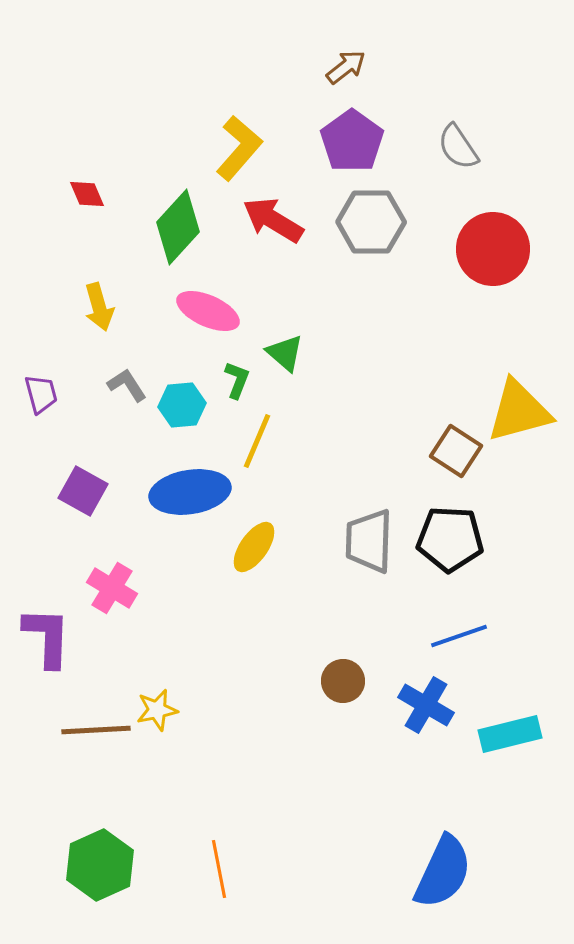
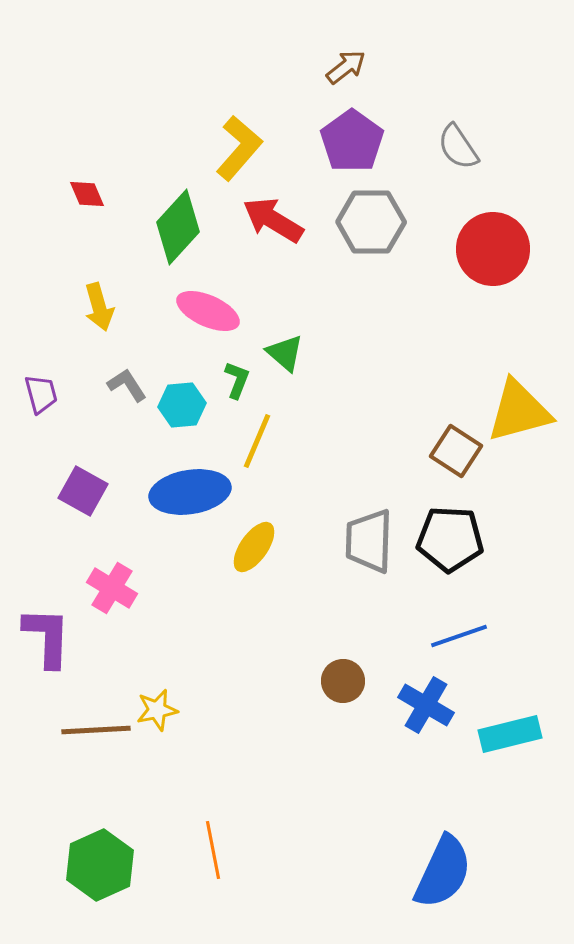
orange line: moved 6 px left, 19 px up
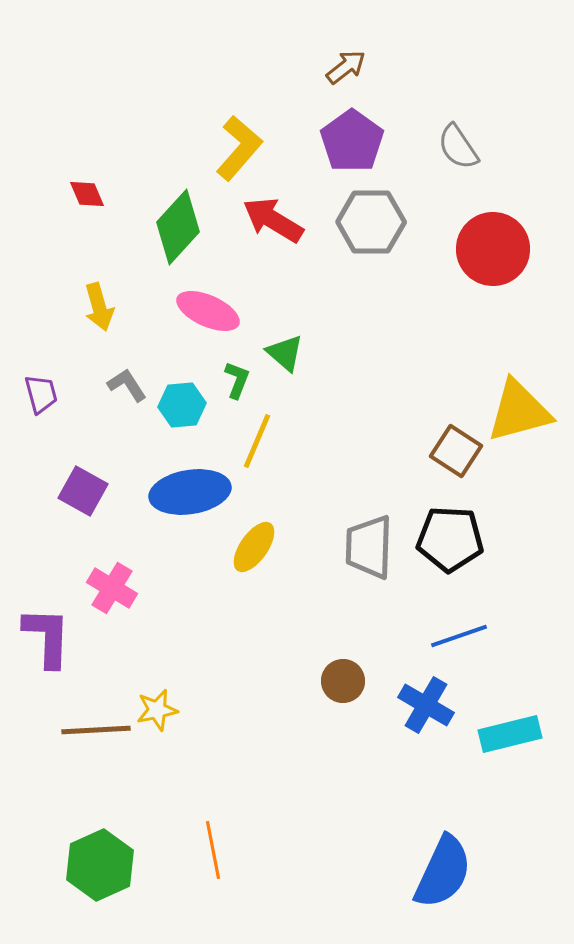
gray trapezoid: moved 6 px down
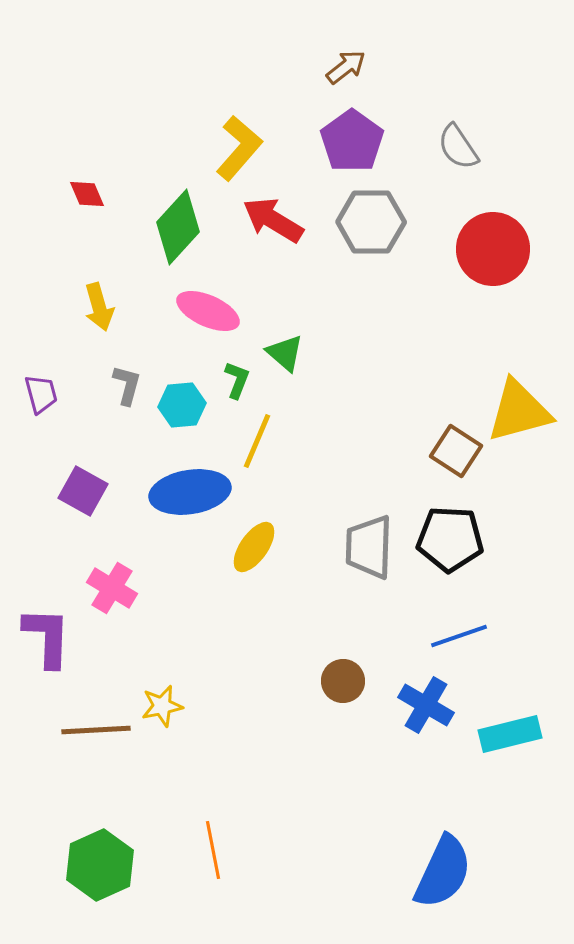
gray L-shape: rotated 48 degrees clockwise
yellow star: moved 5 px right, 4 px up
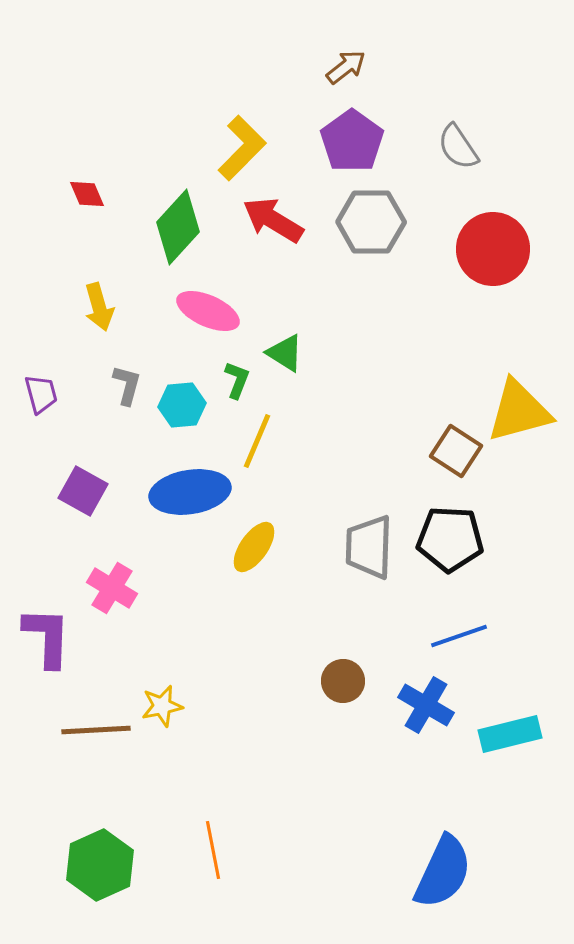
yellow L-shape: moved 3 px right; rotated 4 degrees clockwise
green triangle: rotated 9 degrees counterclockwise
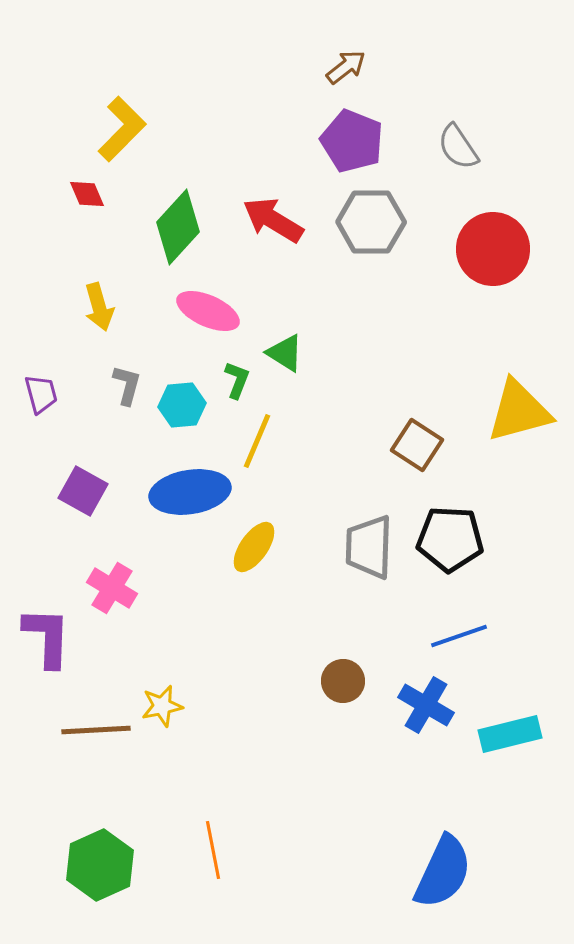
purple pentagon: rotated 14 degrees counterclockwise
yellow L-shape: moved 120 px left, 19 px up
brown square: moved 39 px left, 6 px up
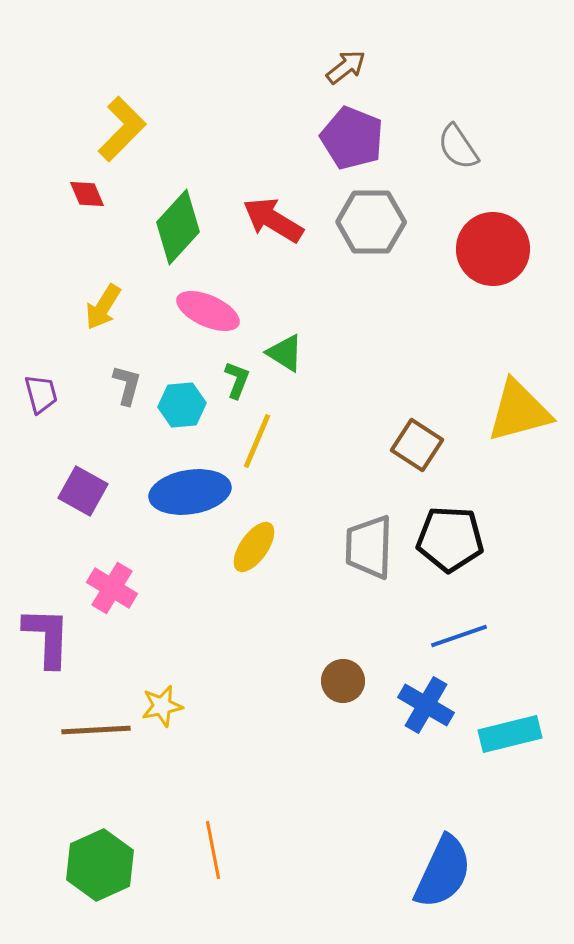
purple pentagon: moved 3 px up
yellow arrow: moved 4 px right; rotated 48 degrees clockwise
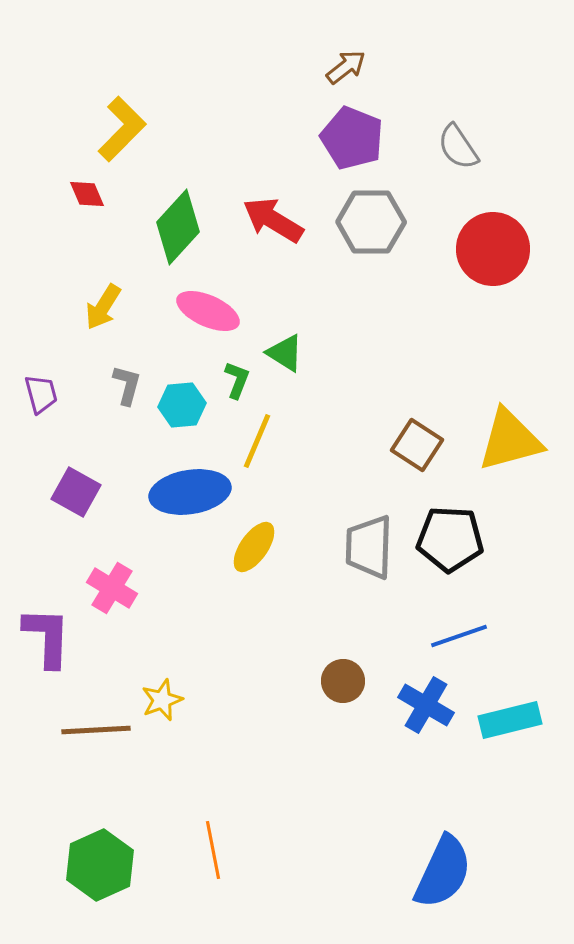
yellow triangle: moved 9 px left, 29 px down
purple square: moved 7 px left, 1 px down
yellow star: moved 6 px up; rotated 9 degrees counterclockwise
cyan rectangle: moved 14 px up
